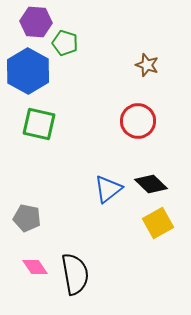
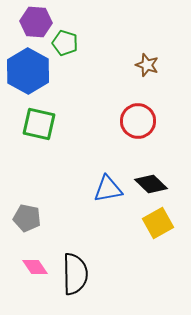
blue triangle: rotated 28 degrees clockwise
black semicircle: rotated 9 degrees clockwise
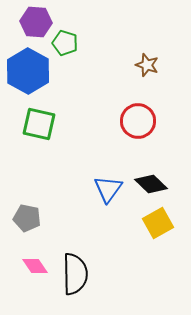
blue triangle: rotated 44 degrees counterclockwise
pink diamond: moved 1 px up
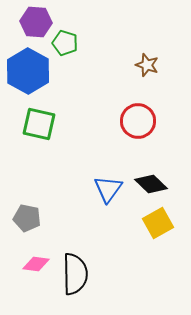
pink diamond: moved 1 px right, 2 px up; rotated 48 degrees counterclockwise
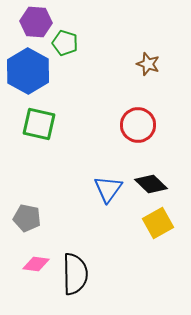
brown star: moved 1 px right, 1 px up
red circle: moved 4 px down
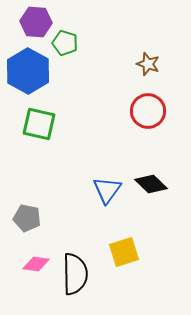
red circle: moved 10 px right, 14 px up
blue triangle: moved 1 px left, 1 px down
yellow square: moved 34 px left, 29 px down; rotated 12 degrees clockwise
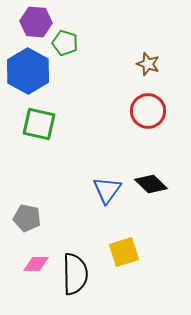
pink diamond: rotated 8 degrees counterclockwise
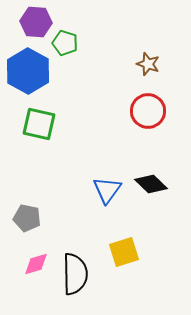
pink diamond: rotated 16 degrees counterclockwise
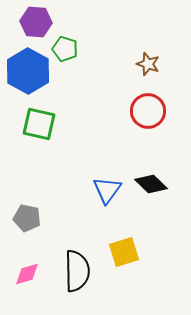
green pentagon: moved 6 px down
pink diamond: moved 9 px left, 10 px down
black semicircle: moved 2 px right, 3 px up
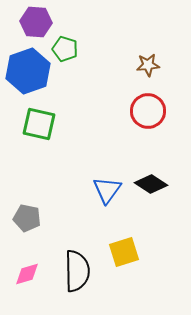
brown star: moved 1 px down; rotated 25 degrees counterclockwise
blue hexagon: rotated 12 degrees clockwise
black diamond: rotated 12 degrees counterclockwise
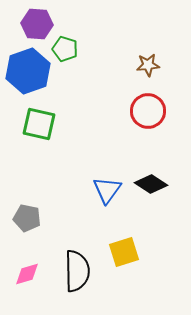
purple hexagon: moved 1 px right, 2 px down
